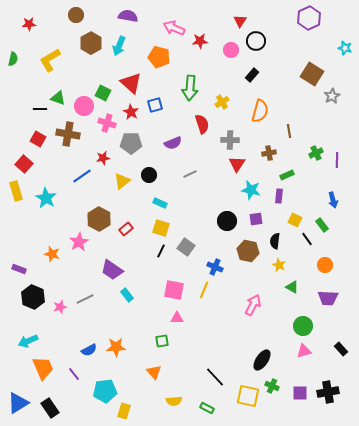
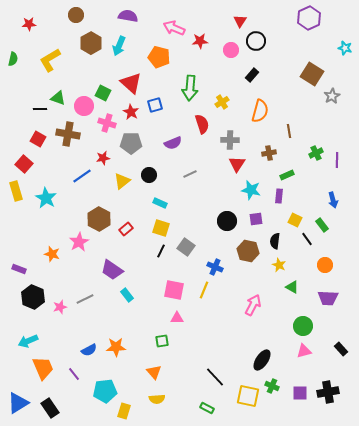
yellow semicircle at (174, 401): moved 17 px left, 2 px up
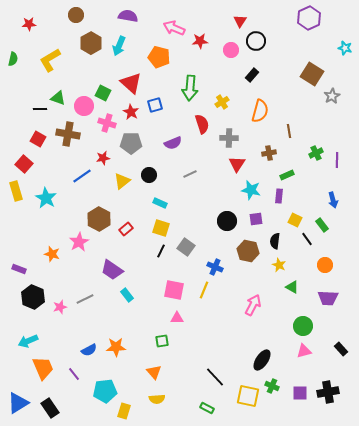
gray cross at (230, 140): moved 1 px left, 2 px up
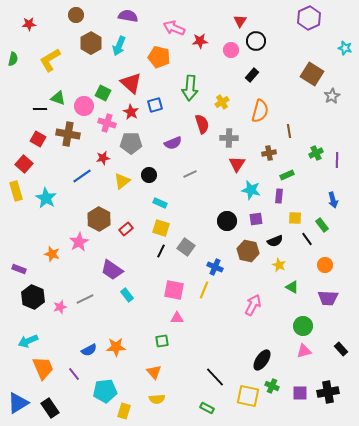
yellow square at (295, 220): moved 2 px up; rotated 24 degrees counterclockwise
black semicircle at (275, 241): rotated 119 degrees counterclockwise
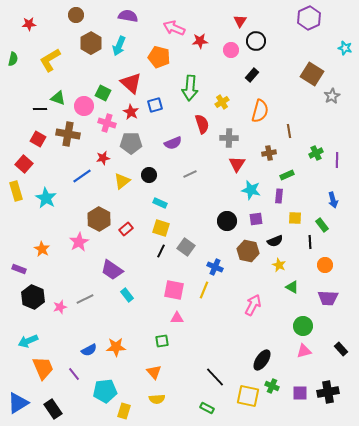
black line at (307, 239): moved 3 px right, 3 px down; rotated 32 degrees clockwise
orange star at (52, 254): moved 10 px left, 5 px up; rotated 14 degrees clockwise
black rectangle at (50, 408): moved 3 px right, 1 px down
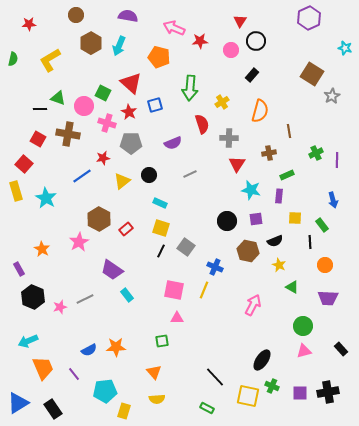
red star at (131, 112): moved 2 px left
purple rectangle at (19, 269): rotated 40 degrees clockwise
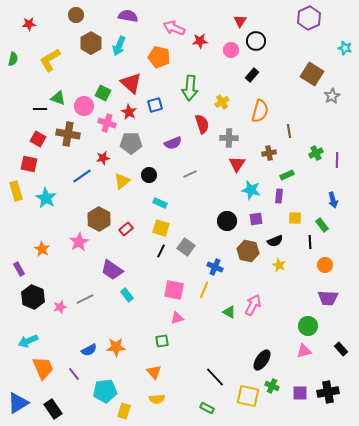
red square at (24, 164): moved 5 px right; rotated 30 degrees counterclockwise
green triangle at (292, 287): moved 63 px left, 25 px down
pink triangle at (177, 318): rotated 16 degrees counterclockwise
green circle at (303, 326): moved 5 px right
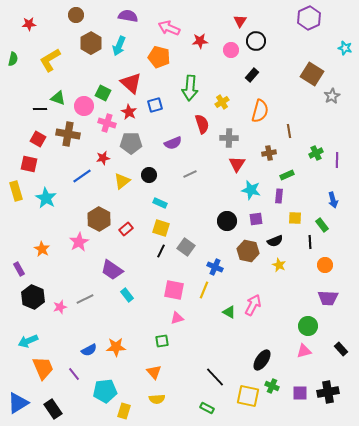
pink arrow at (174, 28): moved 5 px left
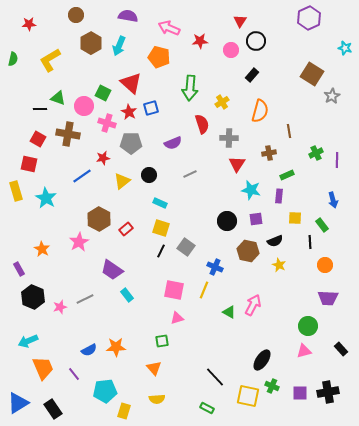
blue square at (155, 105): moved 4 px left, 3 px down
orange triangle at (154, 372): moved 4 px up
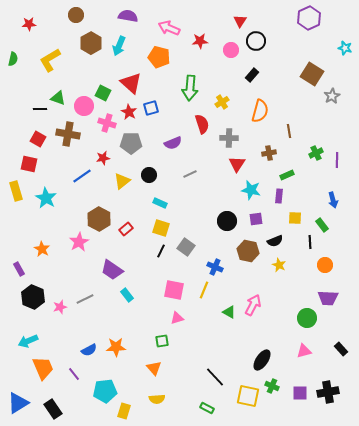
green circle at (308, 326): moved 1 px left, 8 px up
